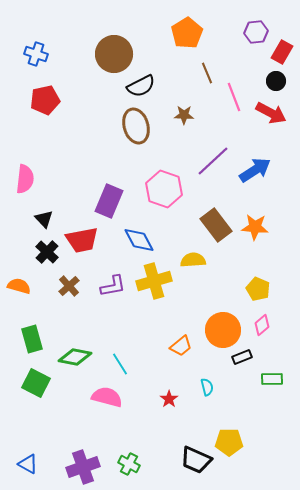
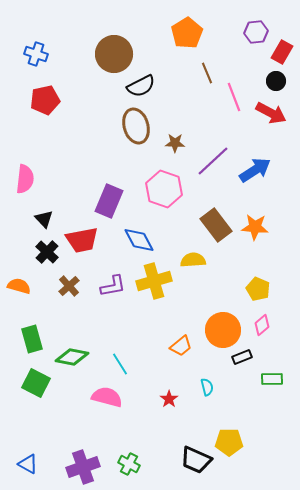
brown star at (184, 115): moved 9 px left, 28 px down
green diamond at (75, 357): moved 3 px left
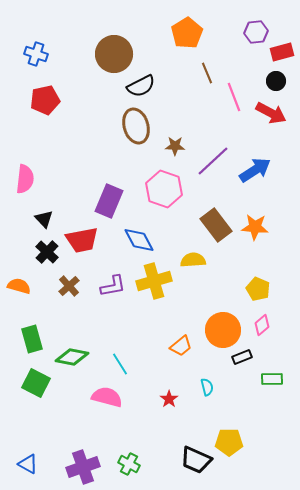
red rectangle at (282, 52): rotated 45 degrees clockwise
brown star at (175, 143): moved 3 px down
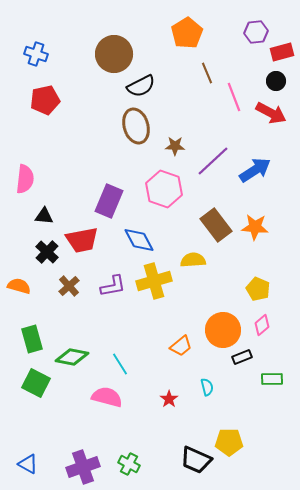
black triangle at (44, 219): moved 3 px up; rotated 42 degrees counterclockwise
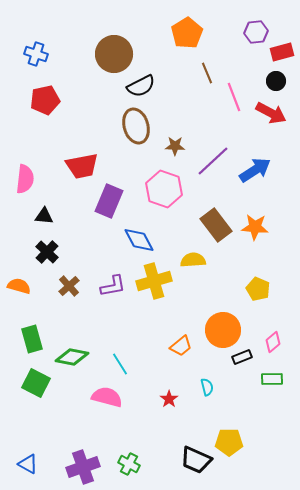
red trapezoid at (82, 240): moved 74 px up
pink diamond at (262, 325): moved 11 px right, 17 px down
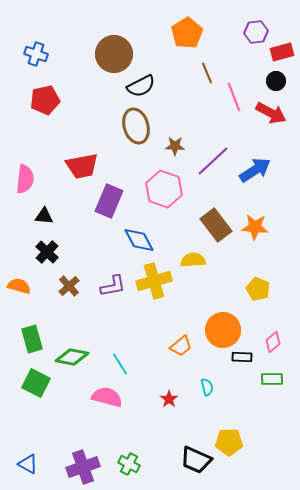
black rectangle at (242, 357): rotated 24 degrees clockwise
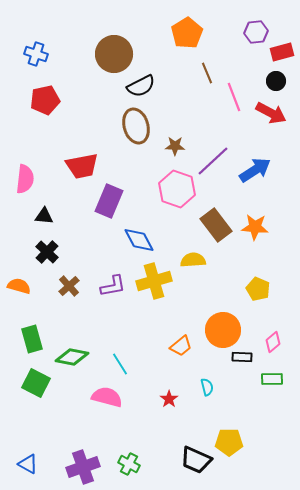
pink hexagon at (164, 189): moved 13 px right
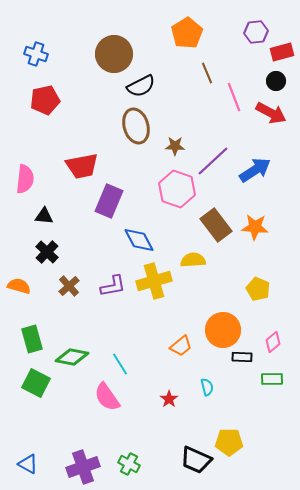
pink semicircle at (107, 397): rotated 140 degrees counterclockwise
